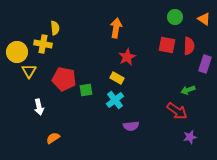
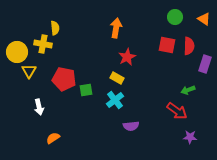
purple star: rotated 16 degrees clockwise
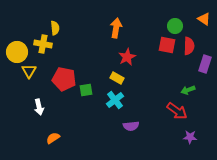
green circle: moved 9 px down
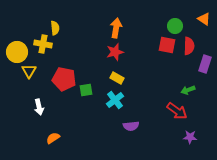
red star: moved 12 px left, 5 px up; rotated 12 degrees clockwise
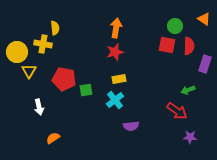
yellow rectangle: moved 2 px right, 1 px down; rotated 40 degrees counterclockwise
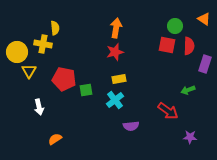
red arrow: moved 9 px left
orange semicircle: moved 2 px right, 1 px down
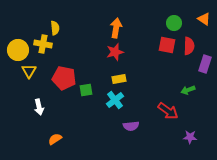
green circle: moved 1 px left, 3 px up
yellow circle: moved 1 px right, 2 px up
red pentagon: moved 1 px up
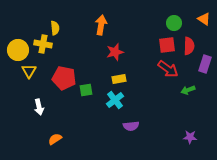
orange arrow: moved 15 px left, 3 px up
red square: rotated 18 degrees counterclockwise
red arrow: moved 42 px up
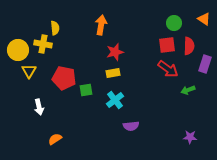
yellow rectangle: moved 6 px left, 6 px up
